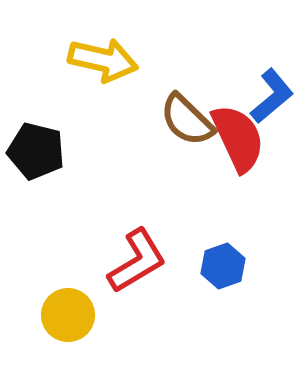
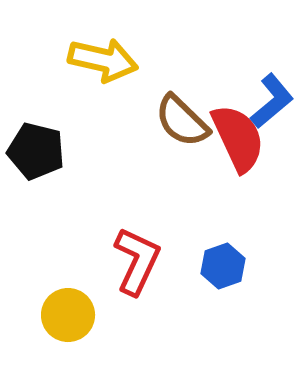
blue L-shape: moved 5 px down
brown semicircle: moved 5 px left, 1 px down
red L-shape: rotated 34 degrees counterclockwise
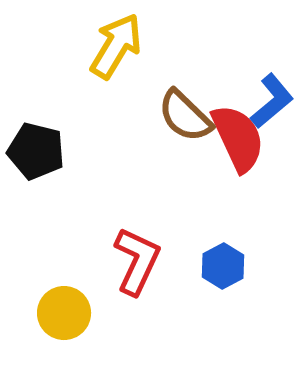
yellow arrow: moved 13 px right, 14 px up; rotated 72 degrees counterclockwise
brown semicircle: moved 3 px right, 5 px up
blue hexagon: rotated 9 degrees counterclockwise
yellow circle: moved 4 px left, 2 px up
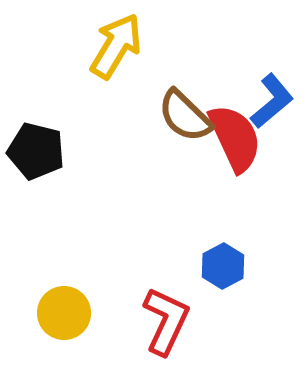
red semicircle: moved 3 px left
red L-shape: moved 29 px right, 60 px down
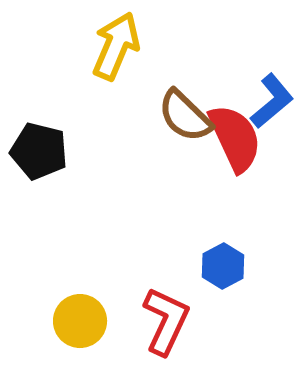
yellow arrow: rotated 8 degrees counterclockwise
black pentagon: moved 3 px right
yellow circle: moved 16 px right, 8 px down
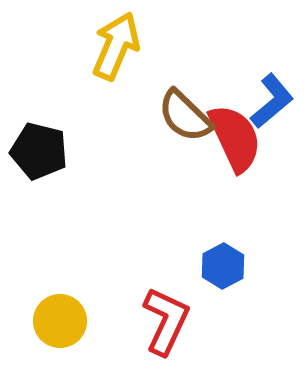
yellow circle: moved 20 px left
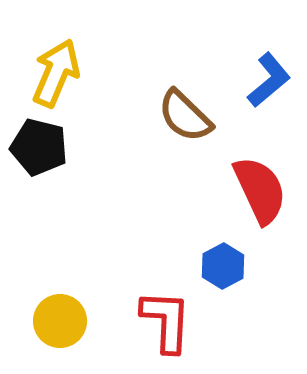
yellow arrow: moved 60 px left, 27 px down
blue L-shape: moved 3 px left, 21 px up
red semicircle: moved 25 px right, 52 px down
black pentagon: moved 4 px up
red L-shape: rotated 22 degrees counterclockwise
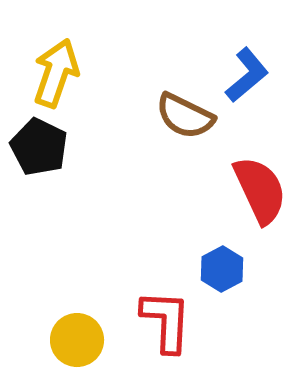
yellow arrow: rotated 4 degrees counterclockwise
blue L-shape: moved 22 px left, 5 px up
brown semicircle: rotated 18 degrees counterclockwise
black pentagon: rotated 12 degrees clockwise
blue hexagon: moved 1 px left, 3 px down
yellow circle: moved 17 px right, 19 px down
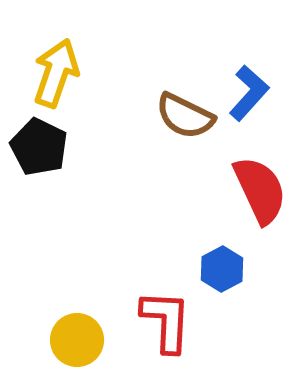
blue L-shape: moved 2 px right, 18 px down; rotated 8 degrees counterclockwise
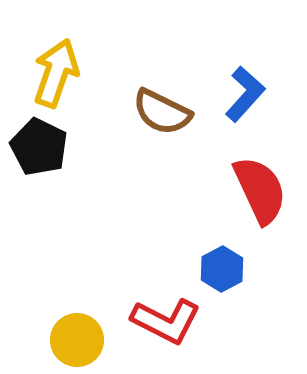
blue L-shape: moved 4 px left, 1 px down
brown semicircle: moved 23 px left, 4 px up
red L-shape: rotated 114 degrees clockwise
